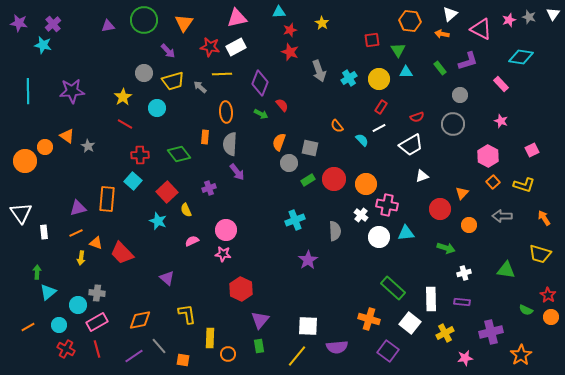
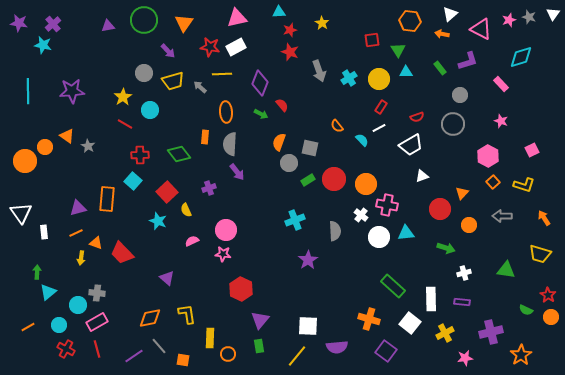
cyan diamond at (521, 57): rotated 25 degrees counterclockwise
cyan circle at (157, 108): moved 7 px left, 2 px down
green rectangle at (393, 288): moved 2 px up
orange diamond at (140, 320): moved 10 px right, 2 px up
purple square at (388, 351): moved 2 px left
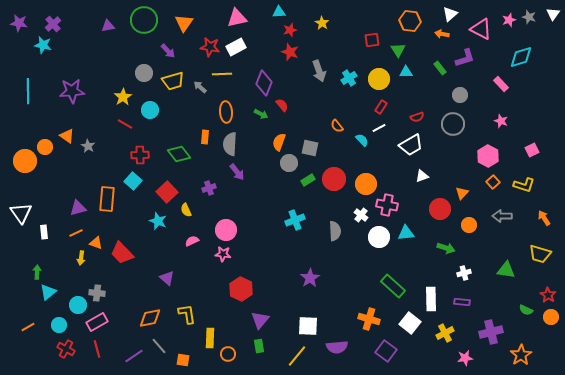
purple L-shape at (468, 61): moved 3 px left, 3 px up
purple diamond at (260, 83): moved 4 px right
purple star at (308, 260): moved 2 px right, 18 px down
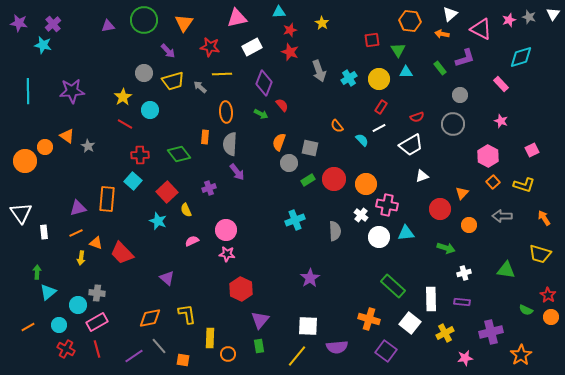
white rectangle at (236, 47): moved 16 px right
pink star at (223, 254): moved 4 px right
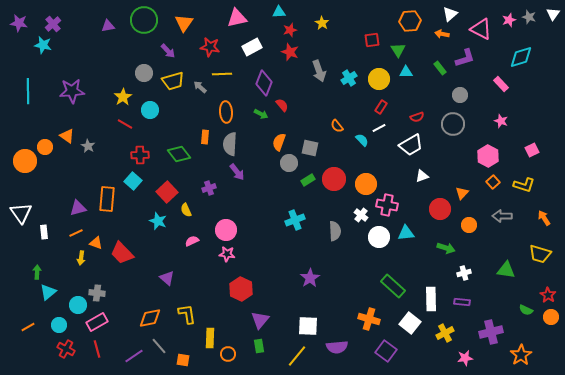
orange hexagon at (410, 21): rotated 10 degrees counterclockwise
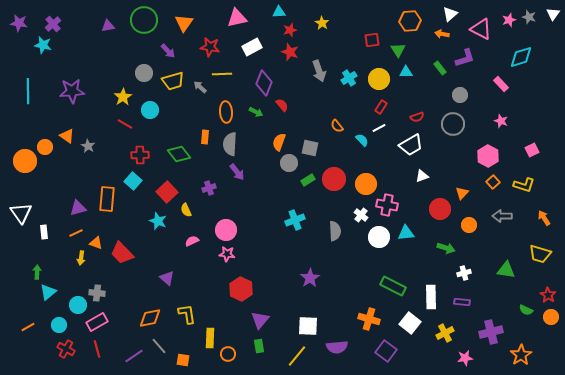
green arrow at (261, 114): moved 5 px left, 2 px up
green rectangle at (393, 286): rotated 15 degrees counterclockwise
white rectangle at (431, 299): moved 2 px up
